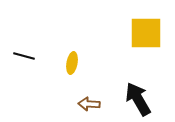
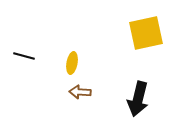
yellow square: rotated 12 degrees counterclockwise
black arrow: rotated 136 degrees counterclockwise
brown arrow: moved 9 px left, 12 px up
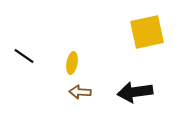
yellow square: moved 1 px right, 1 px up
black line: rotated 20 degrees clockwise
black arrow: moved 3 px left, 7 px up; rotated 68 degrees clockwise
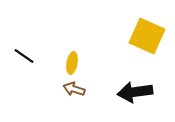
yellow square: moved 4 px down; rotated 36 degrees clockwise
brown arrow: moved 6 px left, 3 px up; rotated 15 degrees clockwise
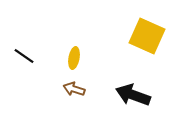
yellow ellipse: moved 2 px right, 5 px up
black arrow: moved 2 px left, 3 px down; rotated 28 degrees clockwise
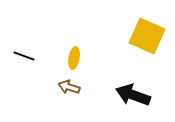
black line: rotated 15 degrees counterclockwise
brown arrow: moved 5 px left, 2 px up
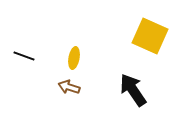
yellow square: moved 3 px right
black arrow: moved 5 px up; rotated 36 degrees clockwise
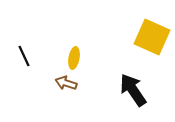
yellow square: moved 2 px right, 1 px down
black line: rotated 45 degrees clockwise
brown arrow: moved 3 px left, 4 px up
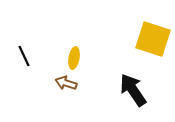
yellow square: moved 1 px right, 2 px down; rotated 6 degrees counterclockwise
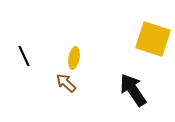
brown arrow: rotated 25 degrees clockwise
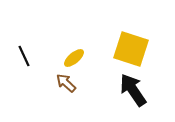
yellow square: moved 22 px left, 10 px down
yellow ellipse: rotated 40 degrees clockwise
